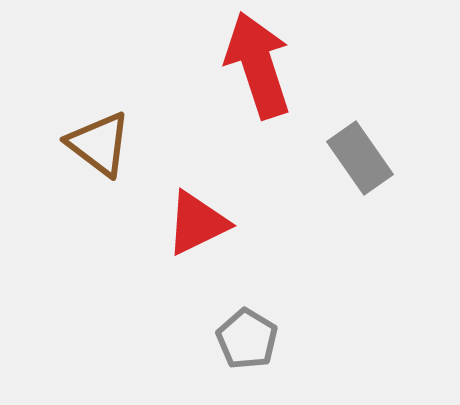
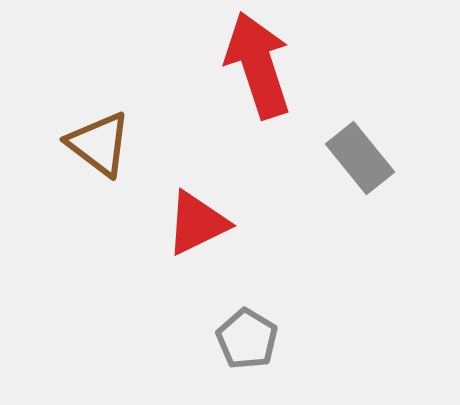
gray rectangle: rotated 4 degrees counterclockwise
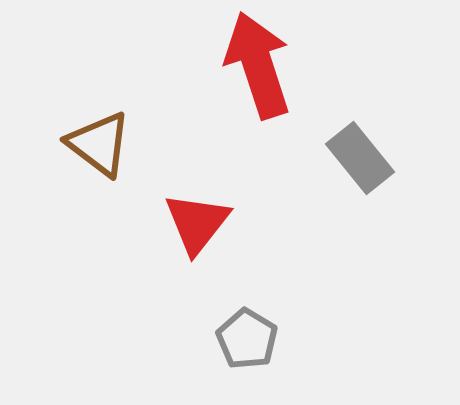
red triangle: rotated 26 degrees counterclockwise
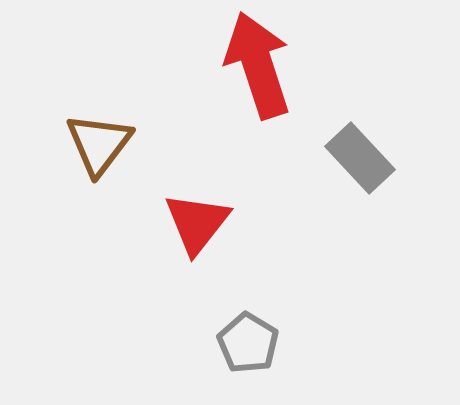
brown triangle: rotated 30 degrees clockwise
gray rectangle: rotated 4 degrees counterclockwise
gray pentagon: moved 1 px right, 4 px down
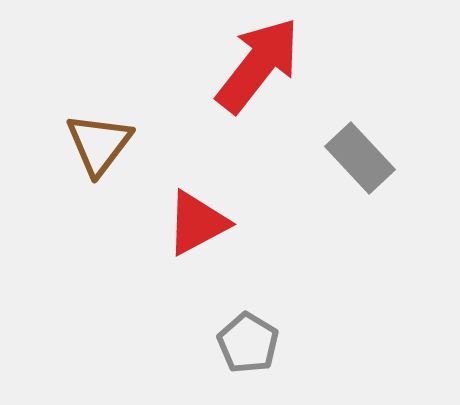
red arrow: rotated 56 degrees clockwise
red triangle: rotated 24 degrees clockwise
